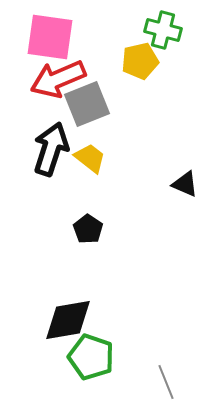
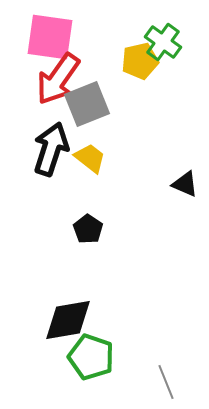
green cross: moved 12 px down; rotated 21 degrees clockwise
red arrow: rotated 32 degrees counterclockwise
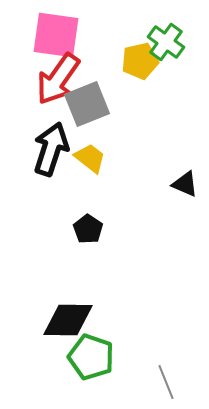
pink square: moved 6 px right, 2 px up
green cross: moved 3 px right
black diamond: rotated 10 degrees clockwise
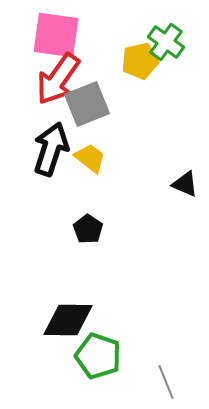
green pentagon: moved 7 px right, 1 px up
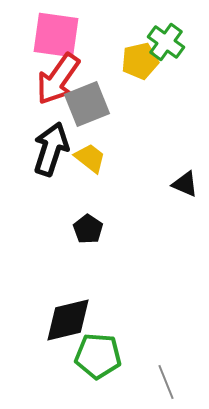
black diamond: rotated 14 degrees counterclockwise
green pentagon: rotated 15 degrees counterclockwise
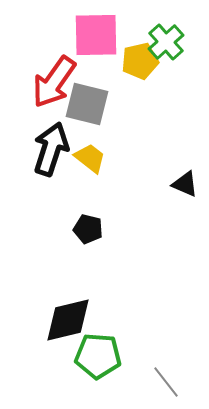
pink square: moved 40 px right; rotated 9 degrees counterclockwise
green cross: rotated 12 degrees clockwise
red arrow: moved 4 px left, 3 px down
gray square: rotated 36 degrees clockwise
black pentagon: rotated 20 degrees counterclockwise
gray line: rotated 16 degrees counterclockwise
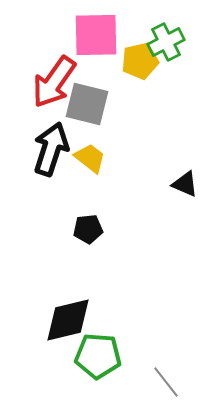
green cross: rotated 15 degrees clockwise
black pentagon: rotated 20 degrees counterclockwise
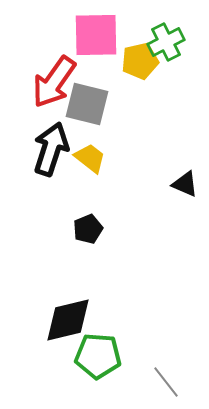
black pentagon: rotated 16 degrees counterclockwise
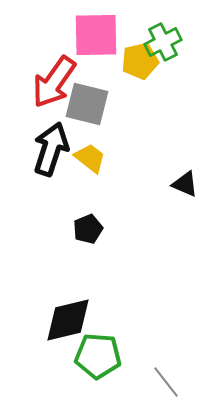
green cross: moved 3 px left
